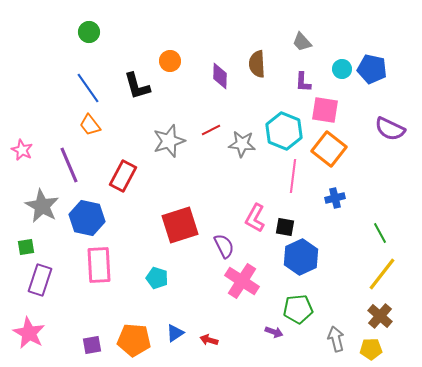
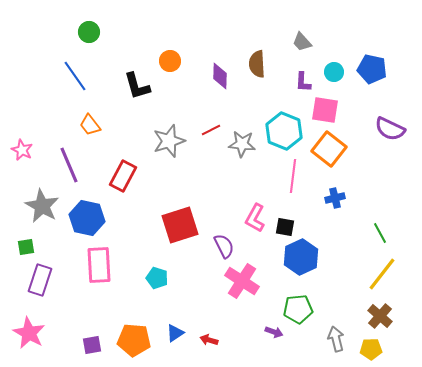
cyan circle at (342, 69): moved 8 px left, 3 px down
blue line at (88, 88): moved 13 px left, 12 px up
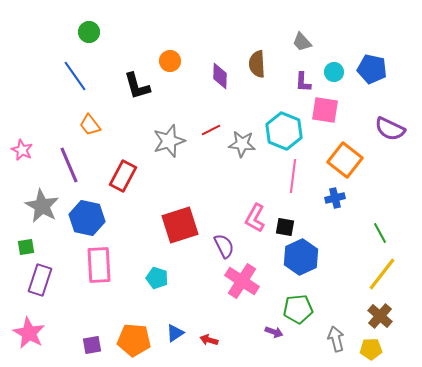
orange square at (329, 149): moved 16 px right, 11 px down
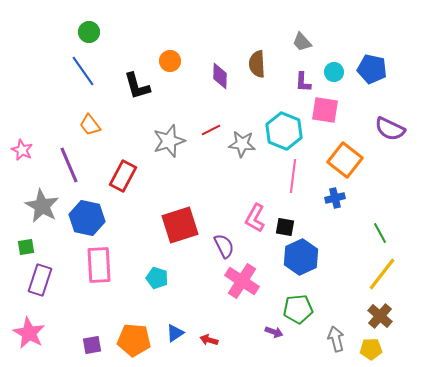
blue line at (75, 76): moved 8 px right, 5 px up
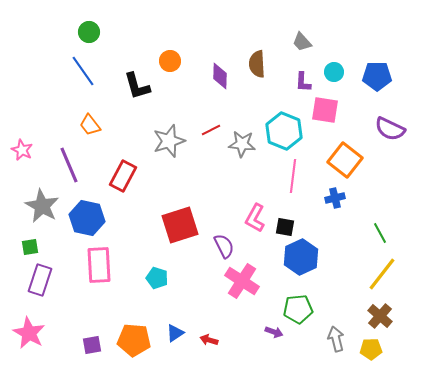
blue pentagon at (372, 69): moved 5 px right, 7 px down; rotated 12 degrees counterclockwise
green square at (26, 247): moved 4 px right
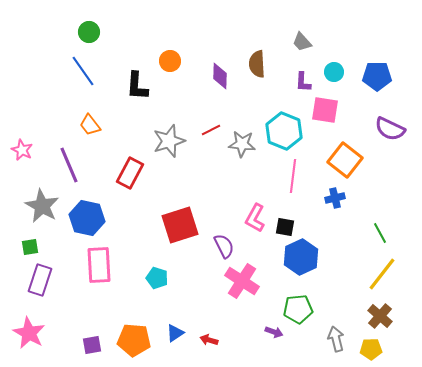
black L-shape at (137, 86): rotated 20 degrees clockwise
red rectangle at (123, 176): moved 7 px right, 3 px up
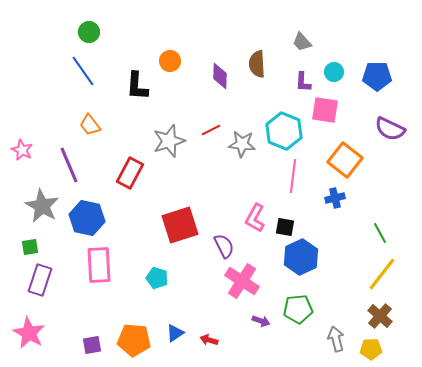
purple arrow at (274, 332): moved 13 px left, 11 px up
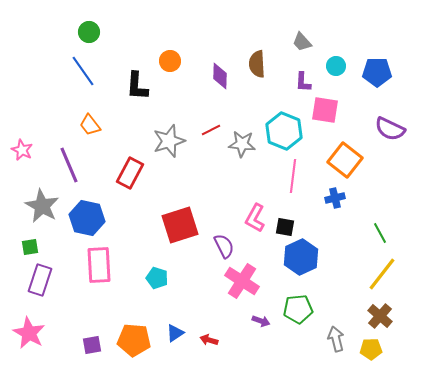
cyan circle at (334, 72): moved 2 px right, 6 px up
blue pentagon at (377, 76): moved 4 px up
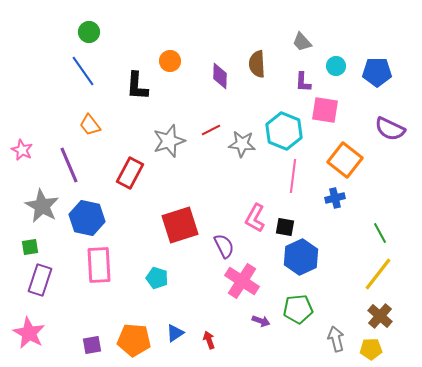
yellow line at (382, 274): moved 4 px left
red arrow at (209, 340): rotated 54 degrees clockwise
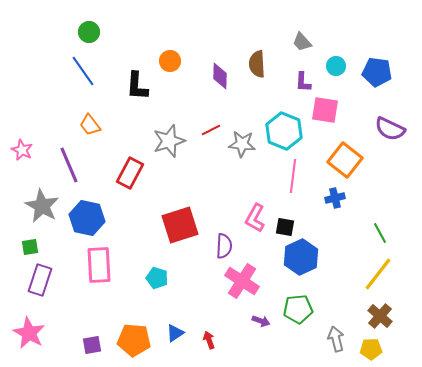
blue pentagon at (377, 72): rotated 8 degrees clockwise
purple semicircle at (224, 246): rotated 30 degrees clockwise
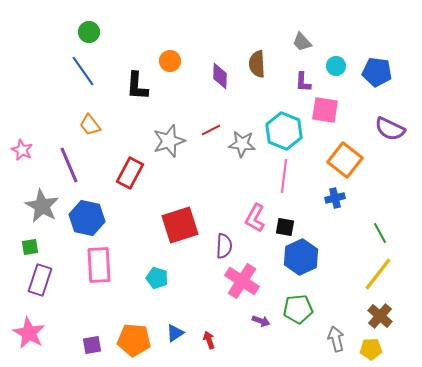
pink line at (293, 176): moved 9 px left
